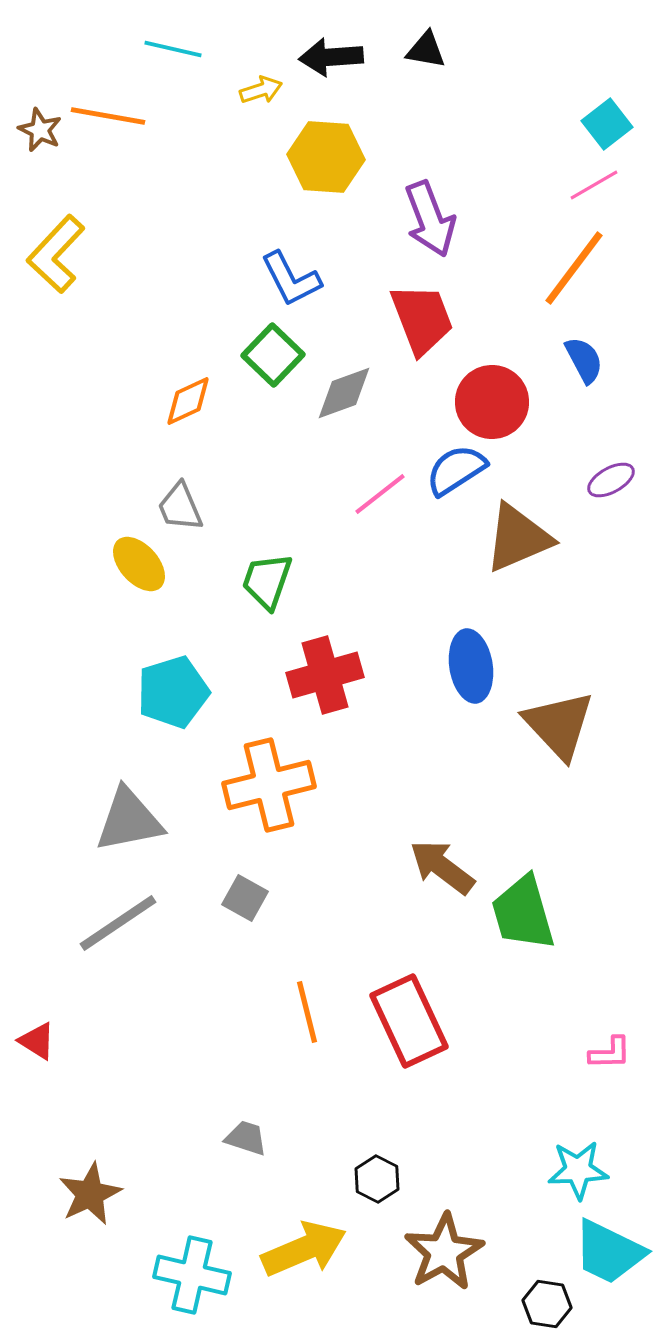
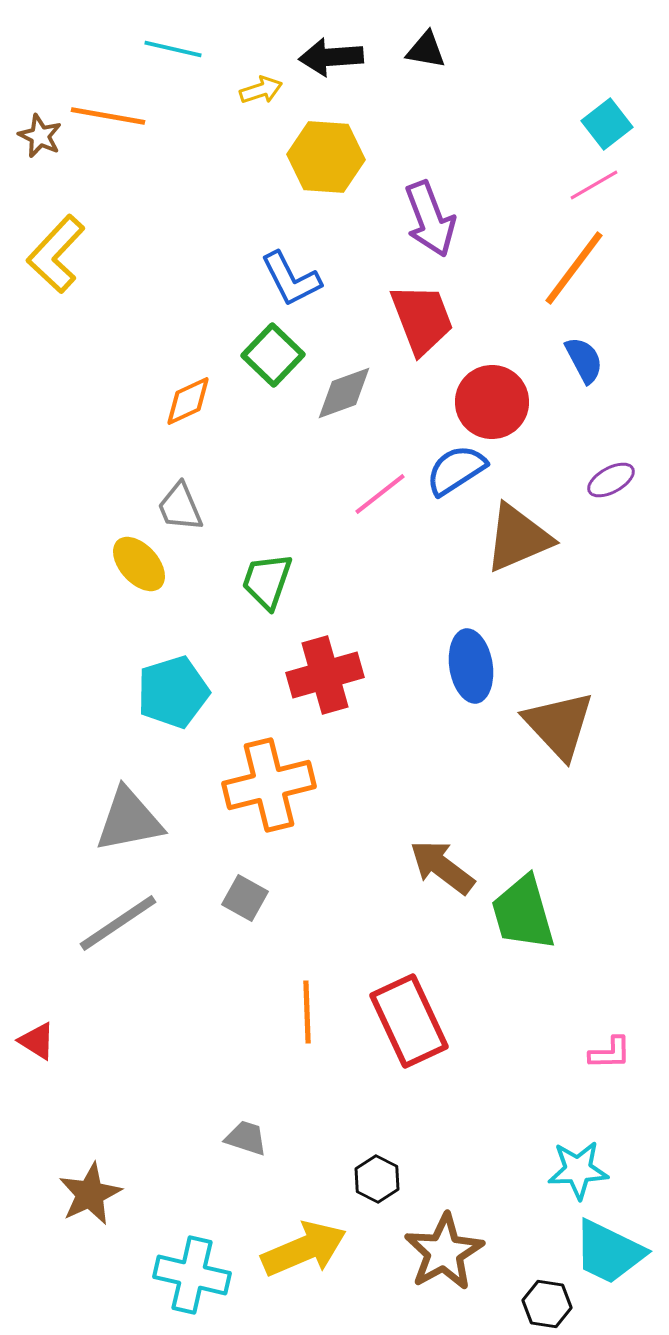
brown star at (40, 130): moved 6 px down
orange line at (307, 1012): rotated 12 degrees clockwise
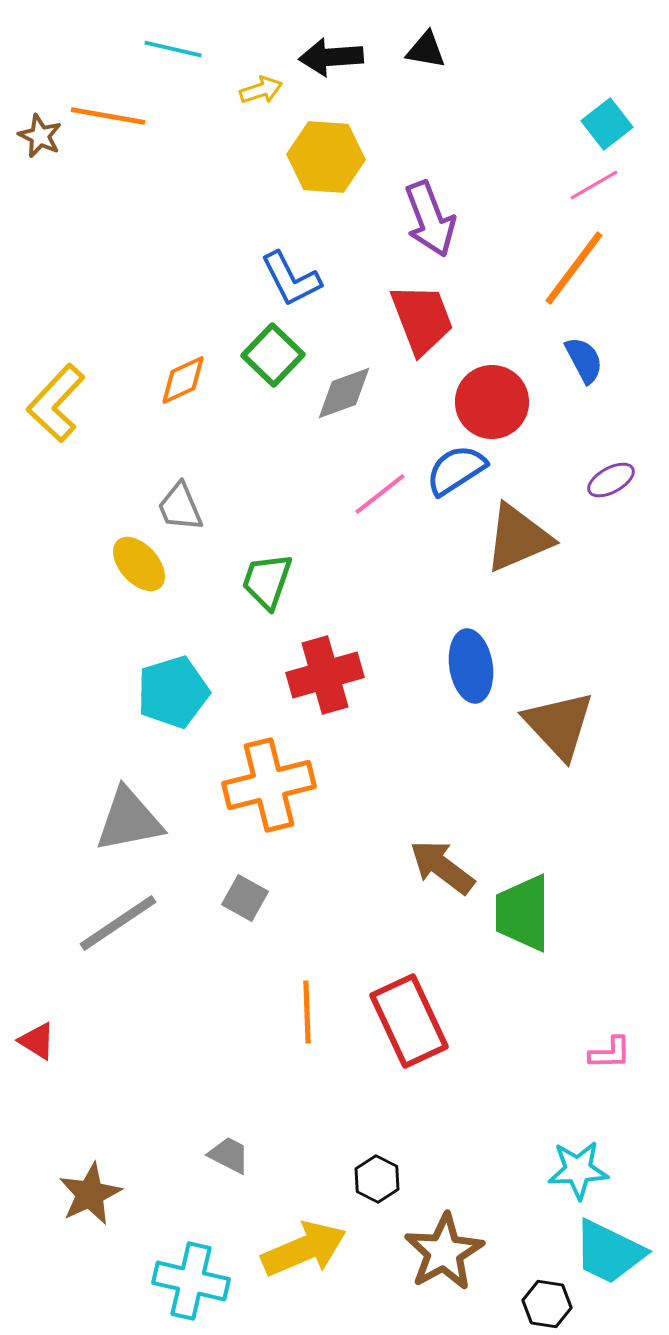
yellow L-shape at (56, 254): moved 149 px down
orange diamond at (188, 401): moved 5 px left, 21 px up
green trapezoid at (523, 913): rotated 16 degrees clockwise
gray trapezoid at (246, 1138): moved 17 px left, 17 px down; rotated 9 degrees clockwise
cyan cross at (192, 1275): moved 1 px left, 6 px down
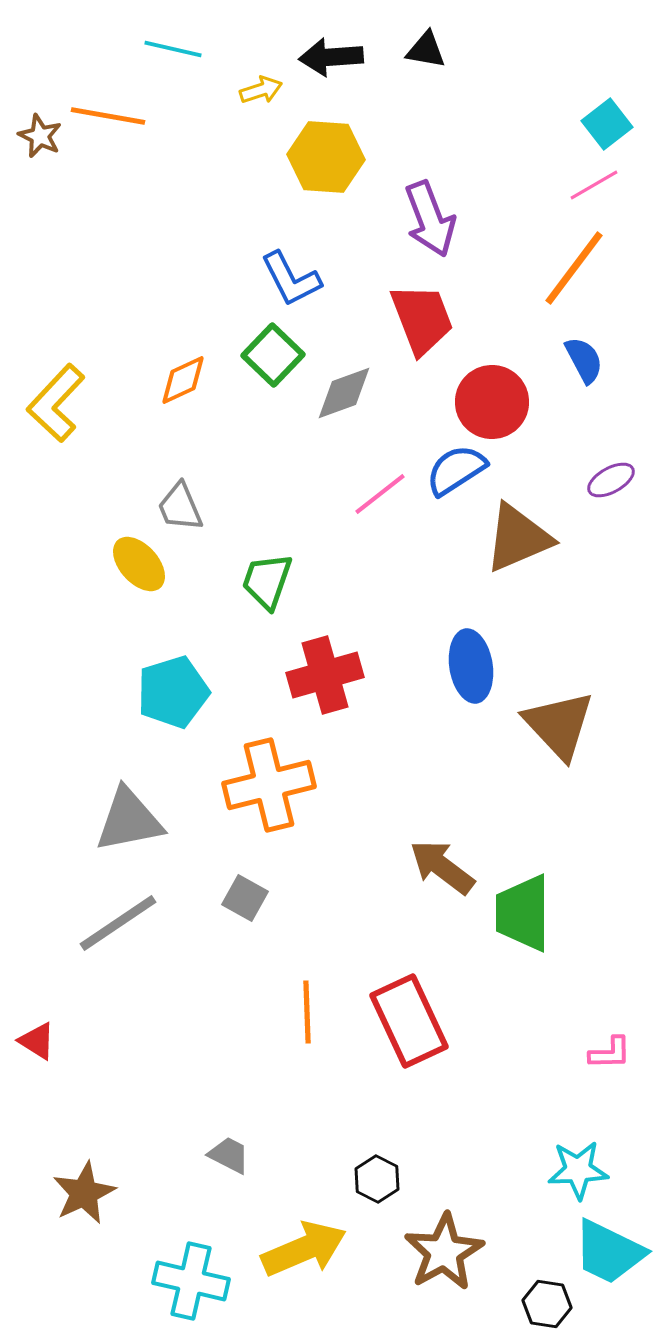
brown star at (90, 1194): moved 6 px left, 1 px up
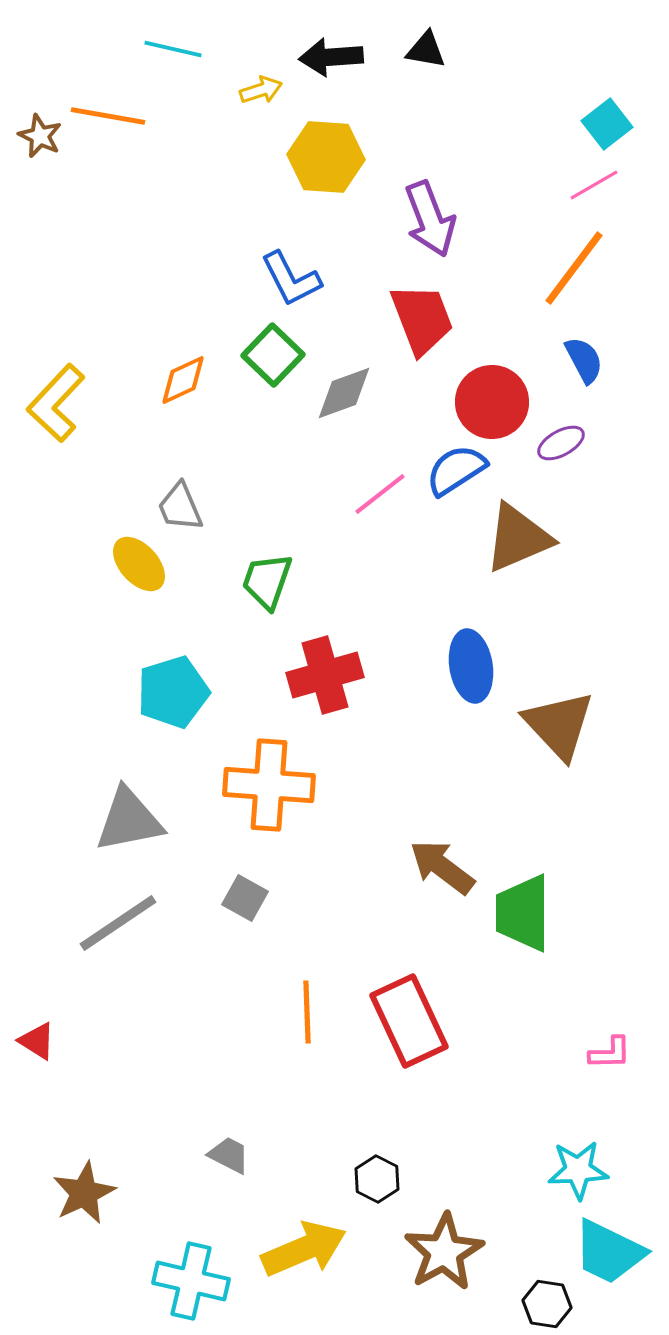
purple ellipse at (611, 480): moved 50 px left, 37 px up
orange cross at (269, 785): rotated 18 degrees clockwise
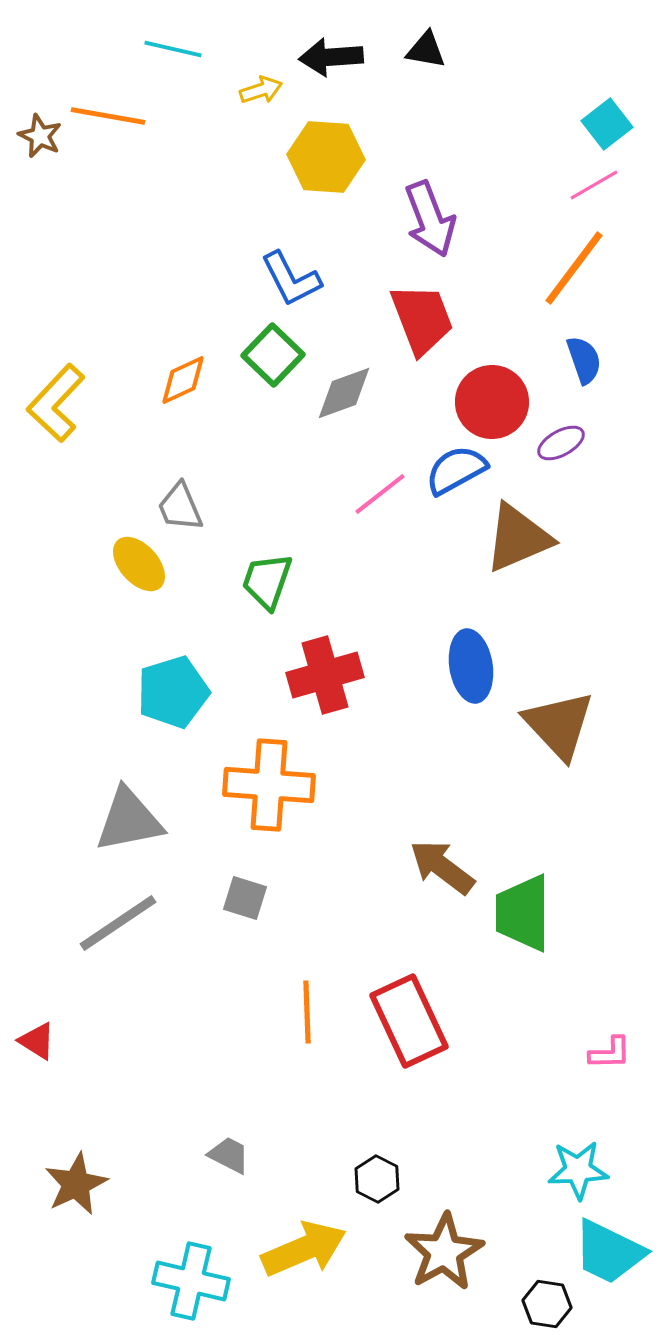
blue semicircle at (584, 360): rotated 9 degrees clockwise
blue semicircle at (456, 470): rotated 4 degrees clockwise
gray square at (245, 898): rotated 12 degrees counterclockwise
brown star at (84, 1193): moved 8 px left, 9 px up
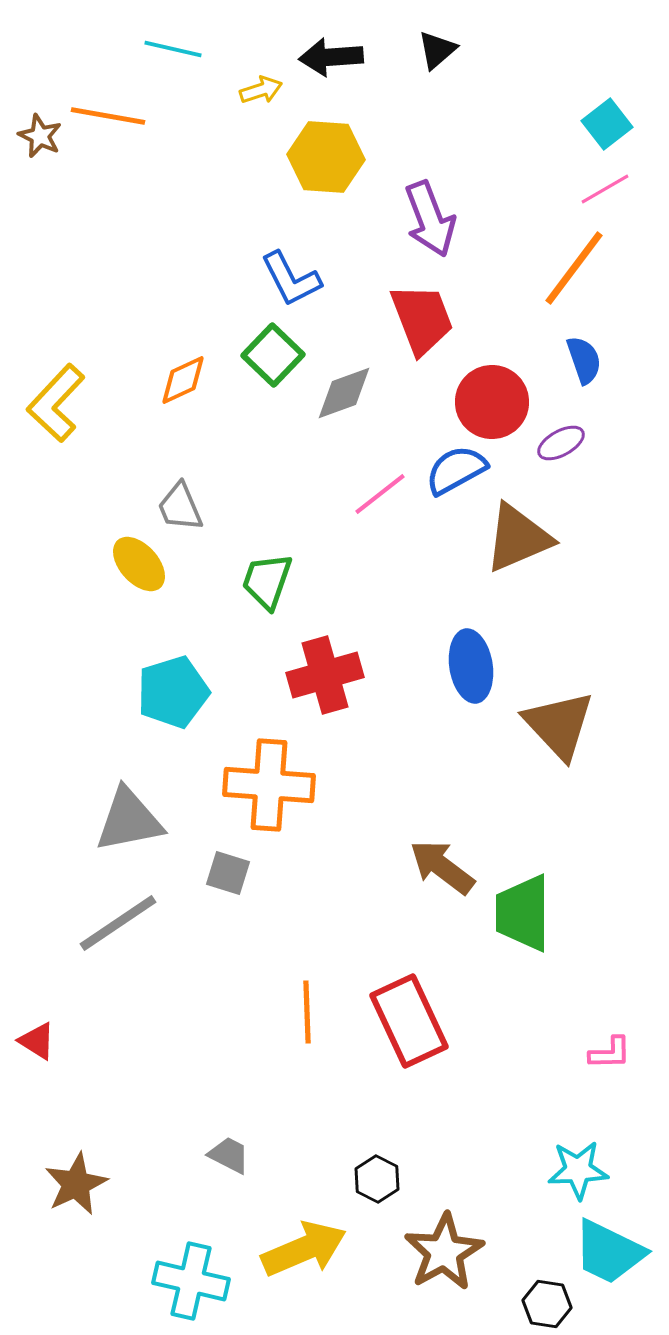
black triangle at (426, 50): moved 11 px right; rotated 51 degrees counterclockwise
pink line at (594, 185): moved 11 px right, 4 px down
gray square at (245, 898): moved 17 px left, 25 px up
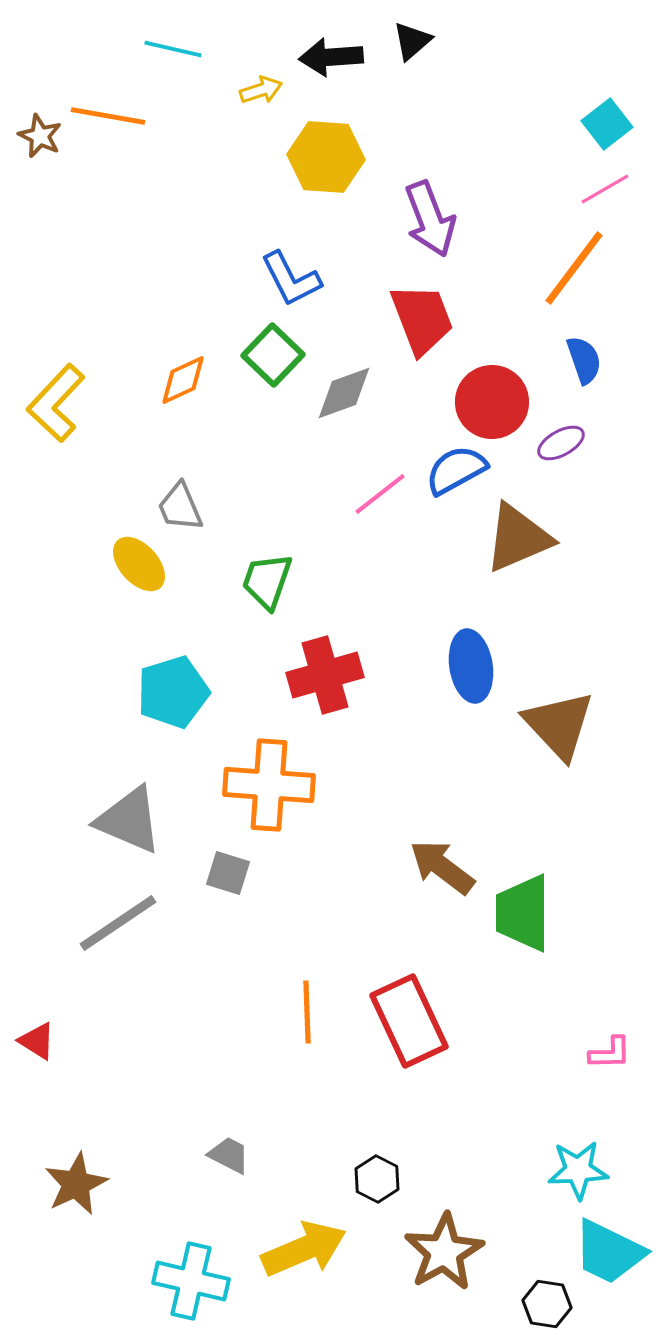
black triangle at (437, 50): moved 25 px left, 9 px up
gray triangle at (129, 820): rotated 34 degrees clockwise
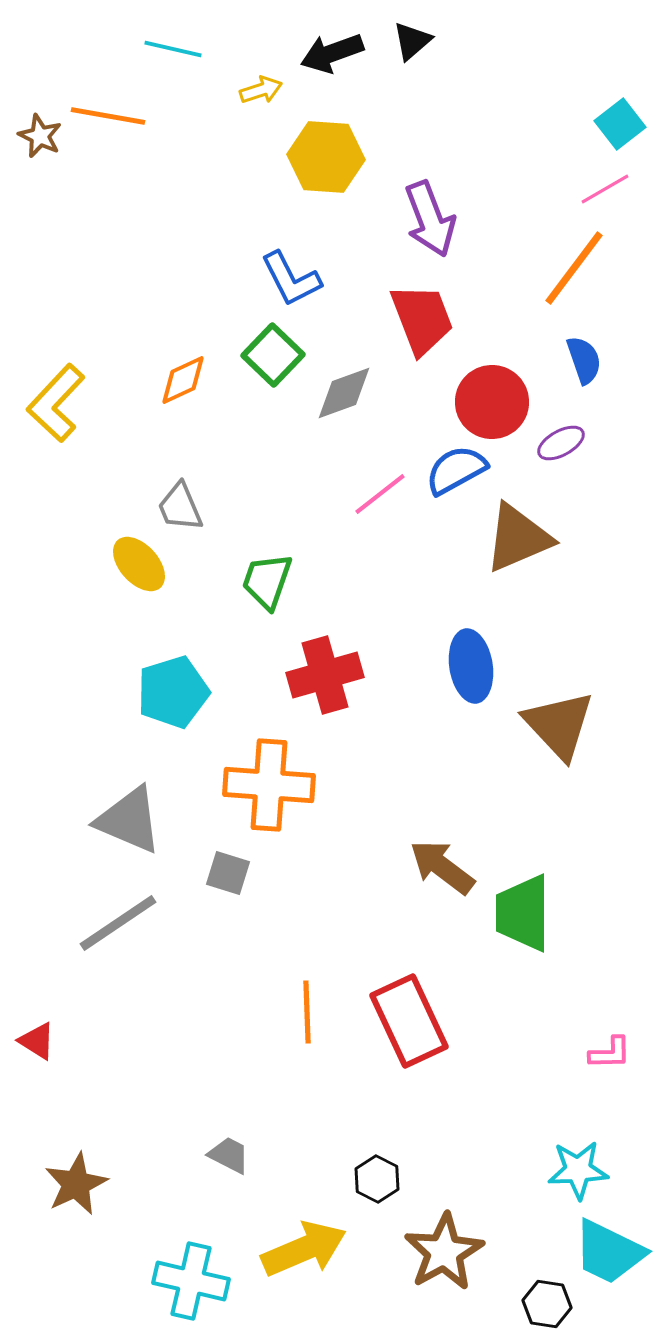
black arrow at (331, 57): moved 1 px right, 4 px up; rotated 16 degrees counterclockwise
cyan square at (607, 124): moved 13 px right
